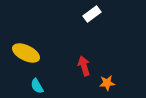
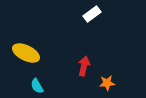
red arrow: rotated 30 degrees clockwise
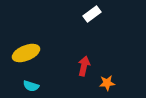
yellow ellipse: rotated 48 degrees counterclockwise
cyan semicircle: moved 6 px left; rotated 42 degrees counterclockwise
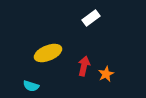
white rectangle: moved 1 px left, 4 px down
yellow ellipse: moved 22 px right
orange star: moved 1 px left, 9 px up; rotated 21 degrees counterclockwise
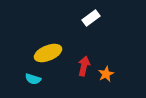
cyan semicircle: moved 2 px right, 7 px up
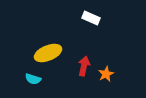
white rectangle: rotated 60 degrees clockwise
